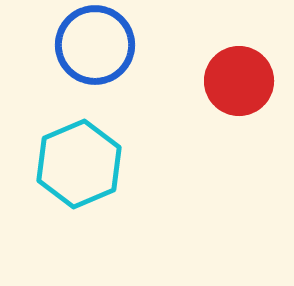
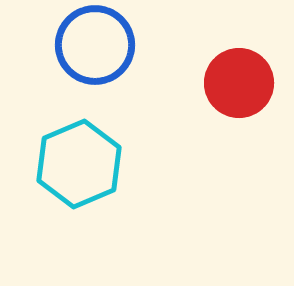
red circle: moved 2 px down
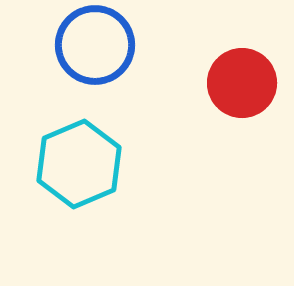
red circle: moved 3 px right
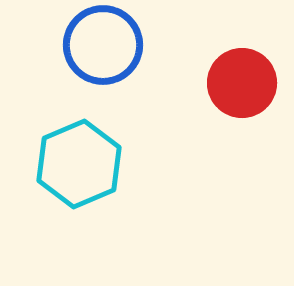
blue circle: moved 8 px right
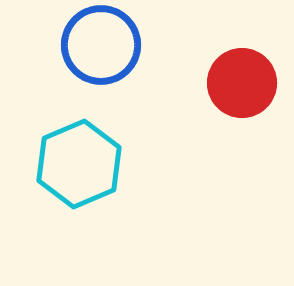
blue circle: moved 2 px left
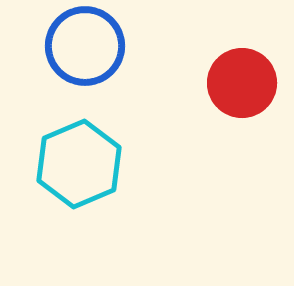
blue circle: moved 16 px left, 1 px down
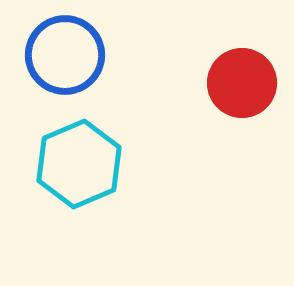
blue circle: moved 20 px left, 9 px down
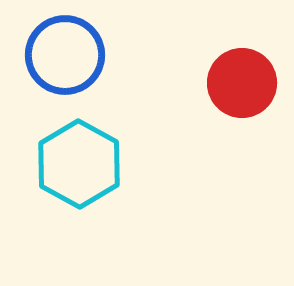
cyan hexagon: rotated 8 degrees counterclockwise
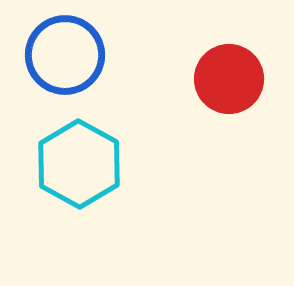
red circle: moved 13 px left, 4 px up
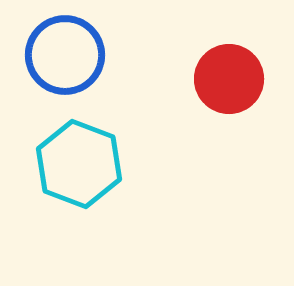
cyan hexagon: rotated 8 degrees counterclockwise
